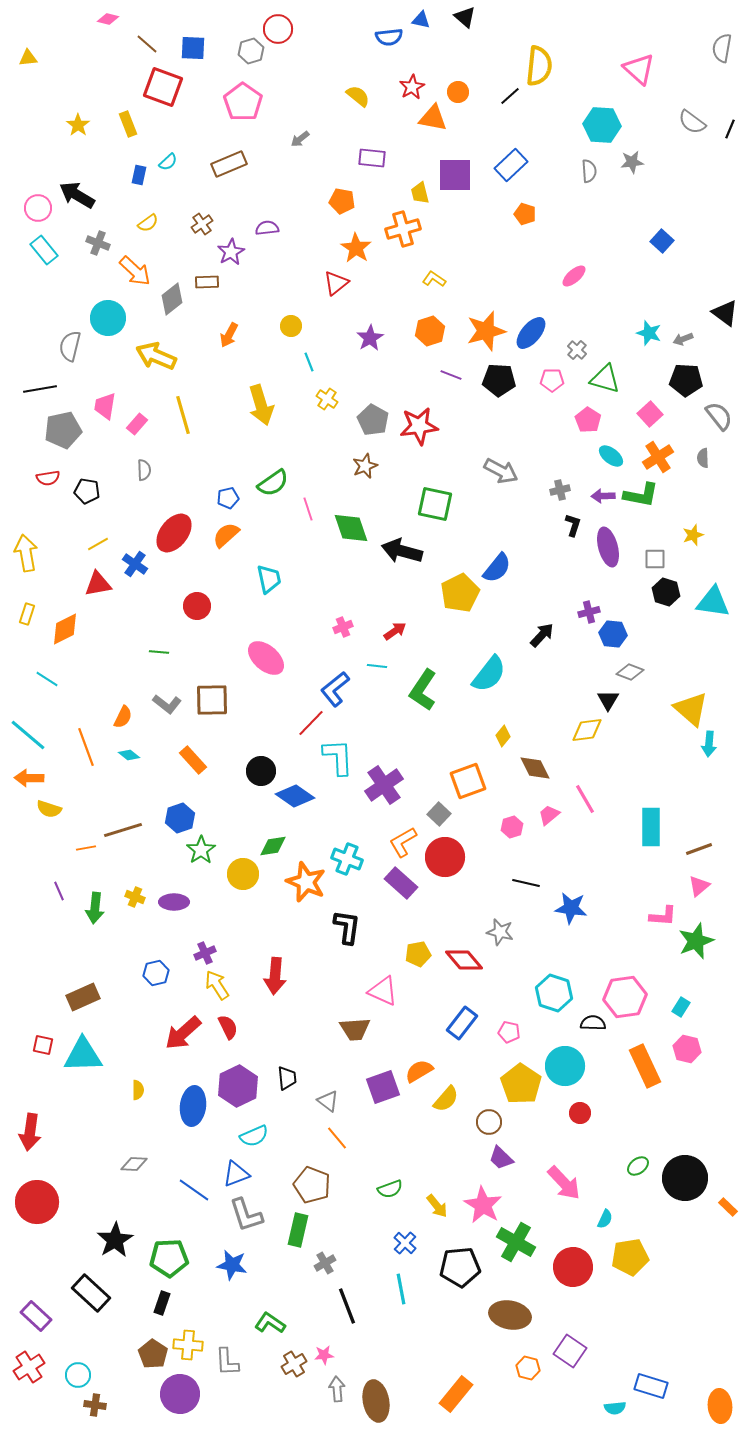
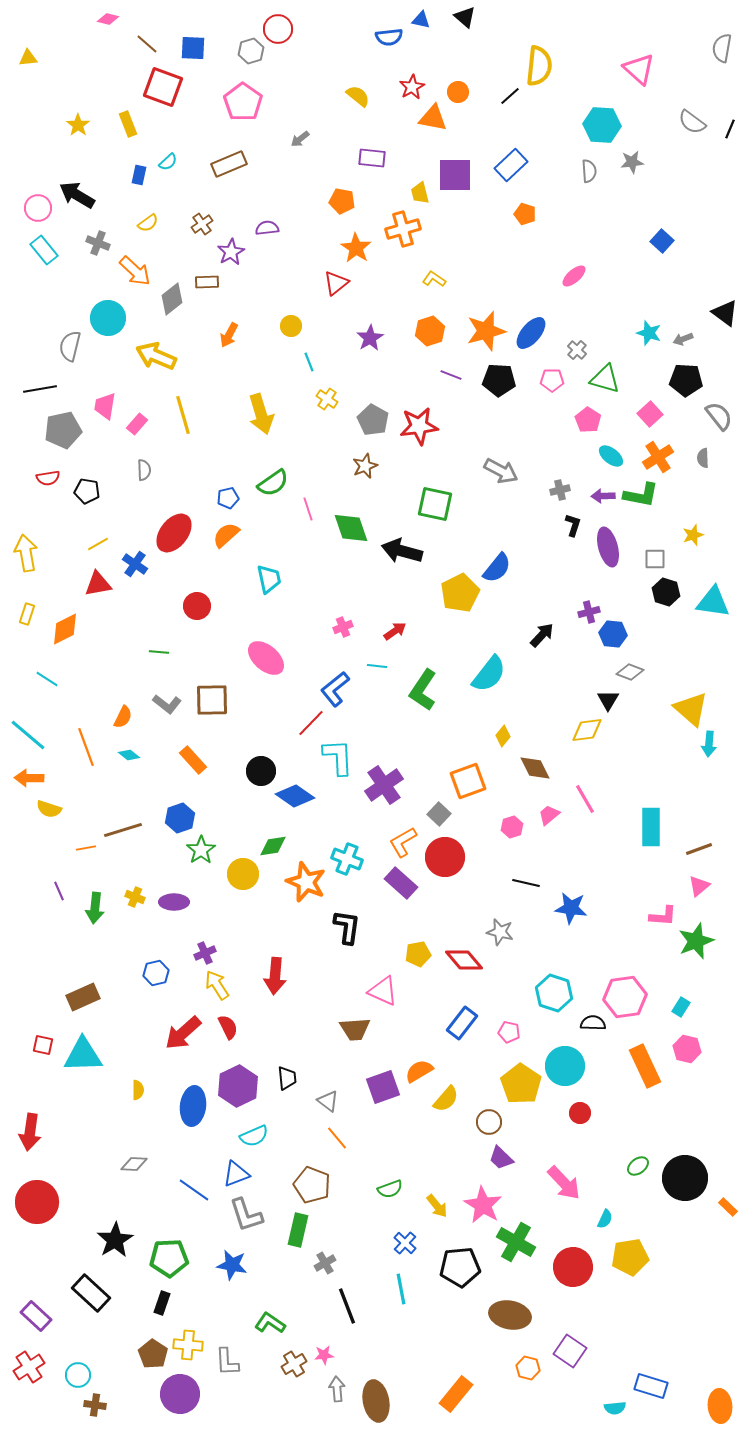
yellow arrow at (261, 405): moved 9 px down
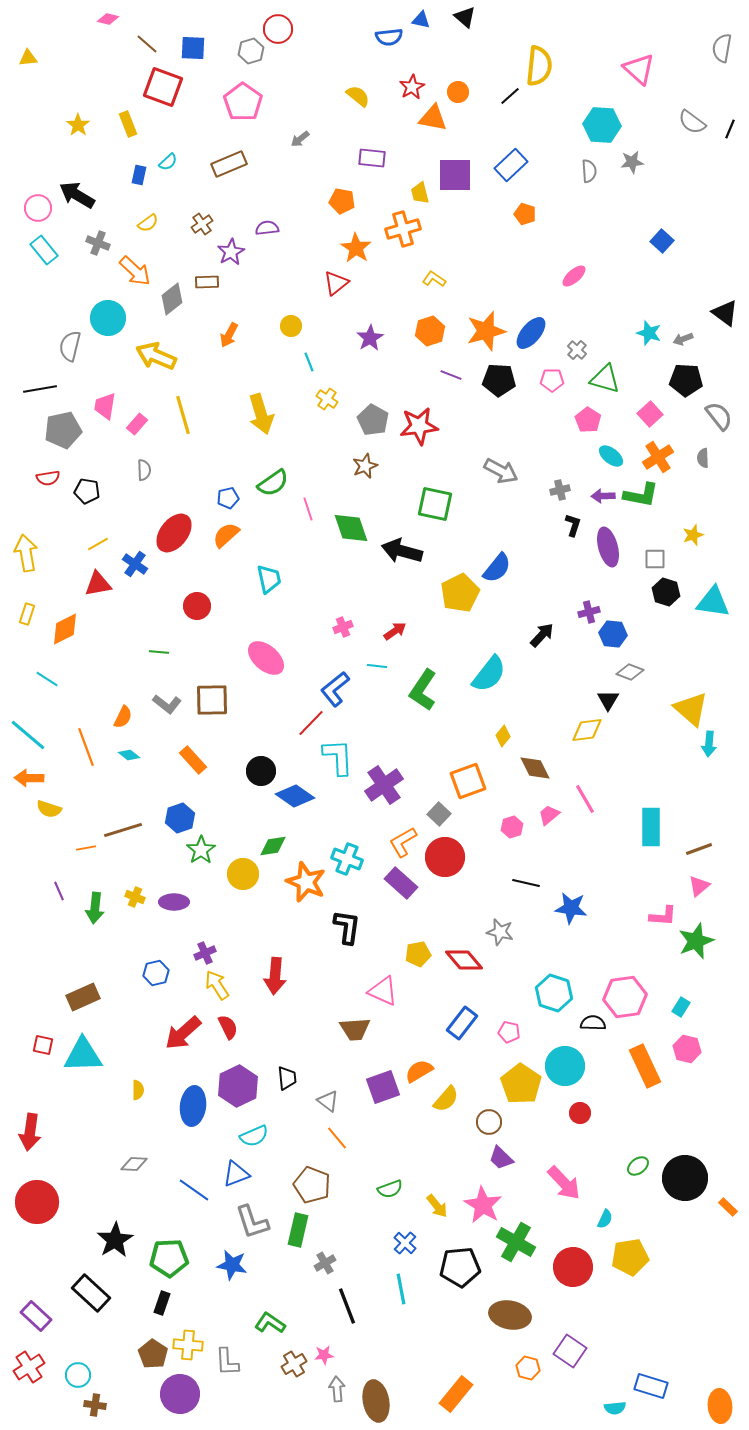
gray L-shape at (246, 1215): moved 6 px right, 7 px down
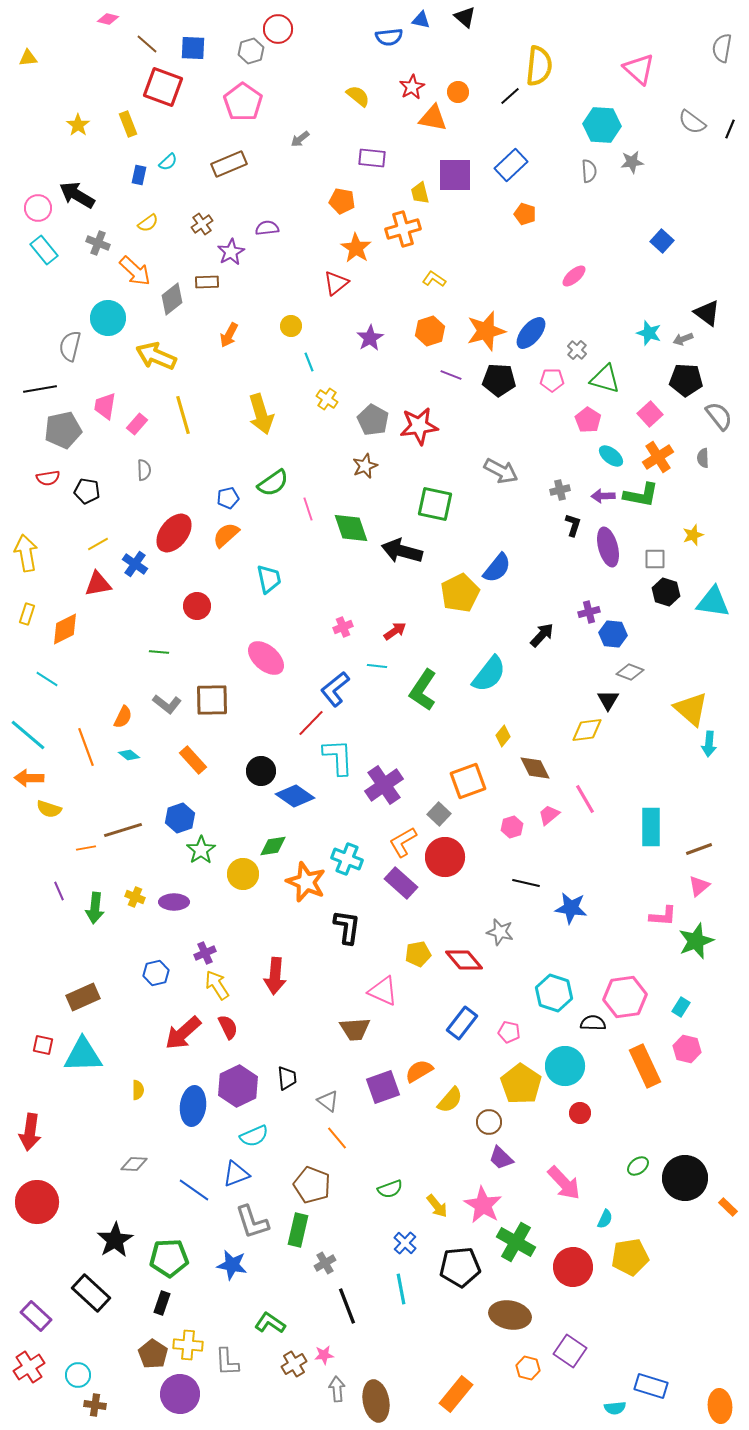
black triangle at (725, 313): moved 18 px left
yellow semicircle at (446, 1099): moved 4 px right, 1 px down
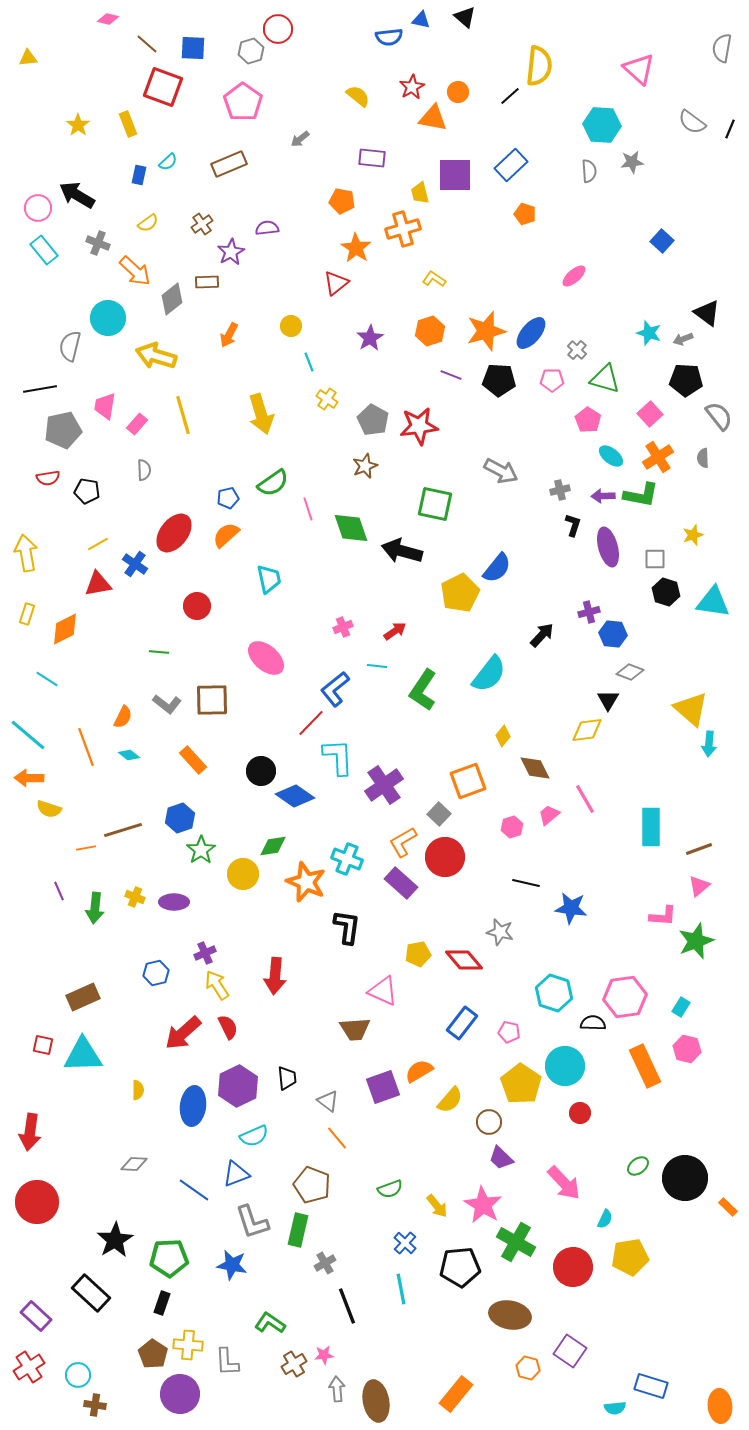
yellow arrow at (156, 356): rotated 6 degrees counterclockwise
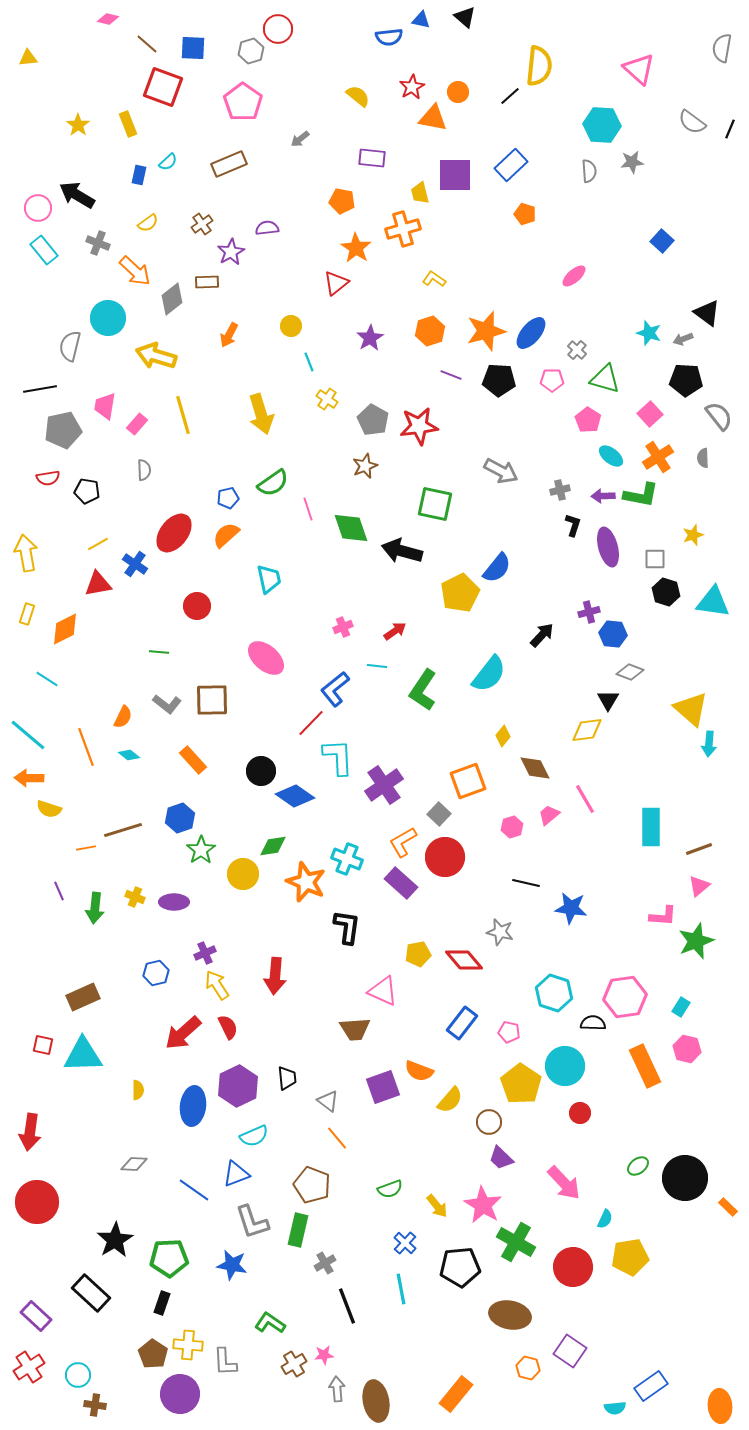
orange semicircle at (419, 1071): rotated 128 degrees counterclockwise
gray L-shape at (227, 1362): moved 2 px left
blue rectangle at (651, 1386): rotated 52 degrees counterclockwise
